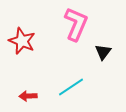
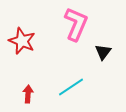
red arrow: moved 2 px up; rotated 96 degrees clockwise
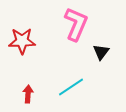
red star: rotated 24 degrees counterclockwise
black triangle: moved 2 px left
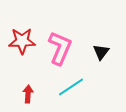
pink L-shape: moved 16 px left, 24 px down
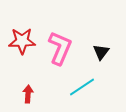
cyan line: moved 11 px right
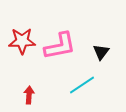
pink L-shape: moved 2 px up; rotated 56 degrees clockwise
cyan line: moved 2 px up
red arrow: moved 1 px right, 1 px down
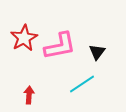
red star: moved 2 px right, 3 px up; rotated 28 degrees counterclockwise
black triangle: moved 4 px left
cyan line: moved 1 px up
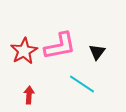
red star: moved 13 px down
cyan line: rotated 68 degrees clockwise
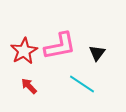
black triangle: moved 1 px down
red arrow: moved 9 px up; rotated 48 degrees counterclockwise
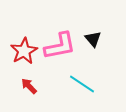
black triangle: moved 4 px left, 14 px up; rotated 18 degrees counterclockwise
